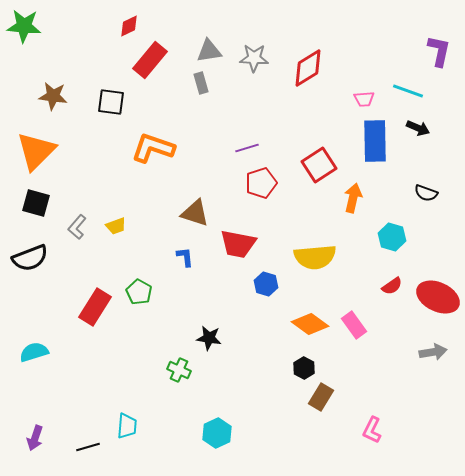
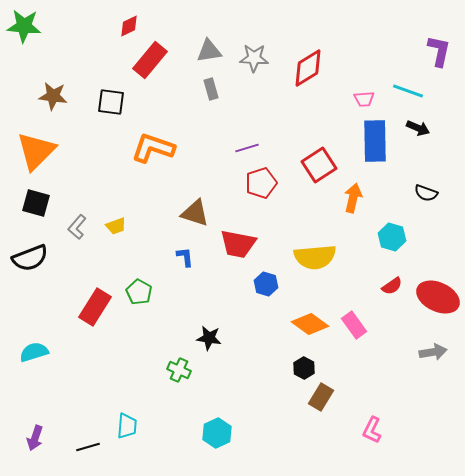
gray rectangle at (201, 83): moved 10 px right, 6 px down
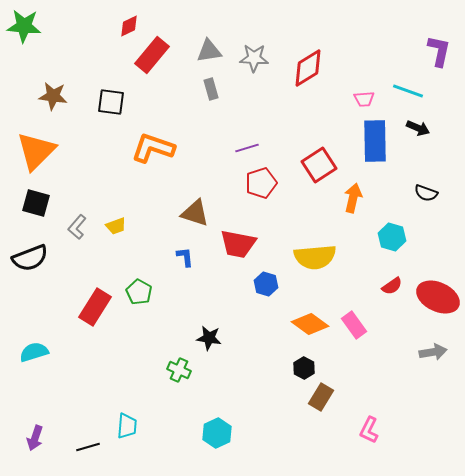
red rectangle at (150, 60): moved 2 px right, 5 px up
pink L-shape at (372, 430): moved 3 px left
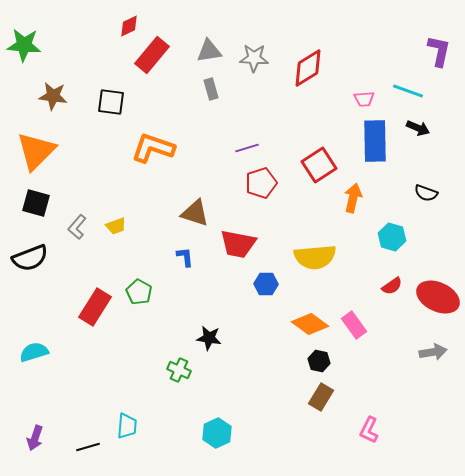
green star at (24, 26): moved 19 px down
blue hexagon at (266, 284): rotated 15 degrees counterclockwise
black hexagon at (304, 368): moved 15 px right, 7 px up; rotated 15 degrees counterclockwise
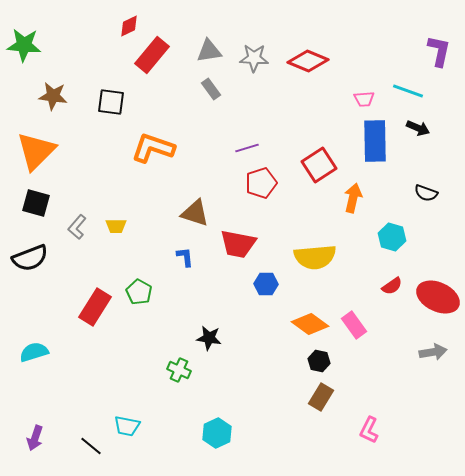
red diamond at (308, 68): moved 7 px up; rotated 54 degrees clockwise
gray rectangle at (211, 89): rotated 20 degrees counterclockwise
yellow trapezoid at (116, 226): rotated 20 degrees clockwise
cyan trapezoid at (127, 426): rotated 96 degrees clockwise
black line at (88, 447): moved 3 px right, 1 px up; rotated 55 degrees clockwise
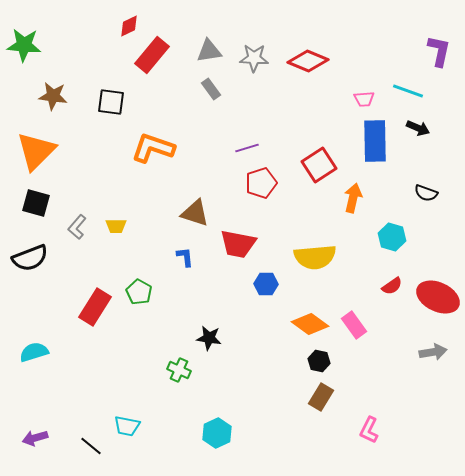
purple arrow at (35, 438): rotated 55 degrees clockwise
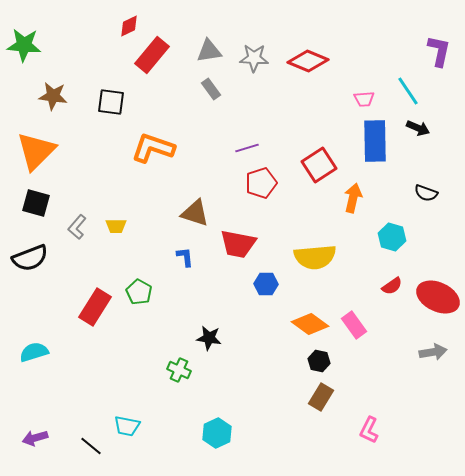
cyan line at (408, 91): rotated 36 degrees clockwise
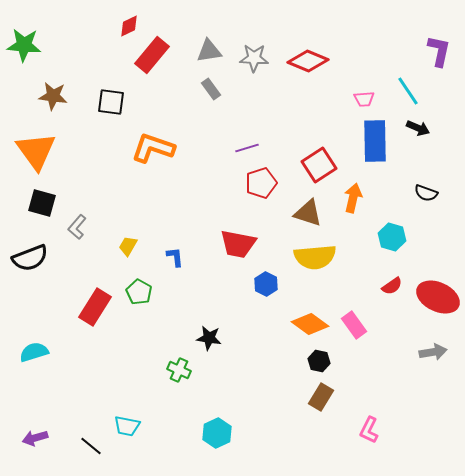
orange triangle at (36, 151): rotated 21 degrees counterclockwise
black square at (36, 203): moved 6 px right
brown triangle at (195, 213): moved 113 px right
yellow trapezoid at (116, 226): moved 12 px right, 20 px down; rotated 120 degrees clockwise
blue L-shape at (185, 257): moved 10 px left
blue hexagon at (266, 284): rotated 25 degrees clockwise
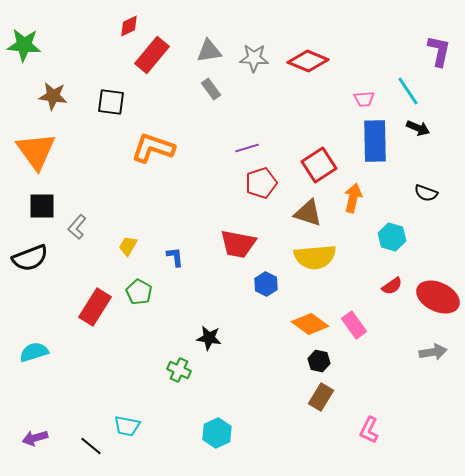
black square at (42, 203): moved 3 px down; rotated 16 degrees counterclockwise
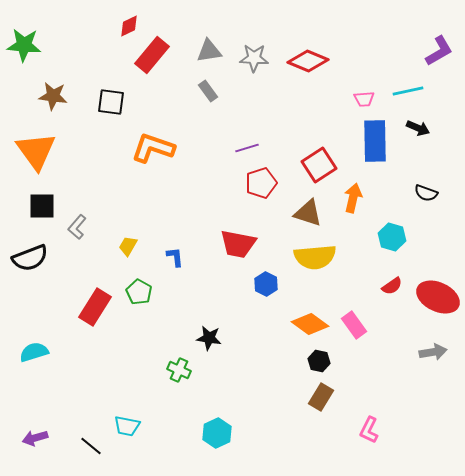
purple L-shape at (439, 51): rotated 48 degrees clockwise
gray rectangle at (211, 89): moved 3 px left, 2 px down
cyan line at (408, 91): rotated 68 degrees counterclockwise
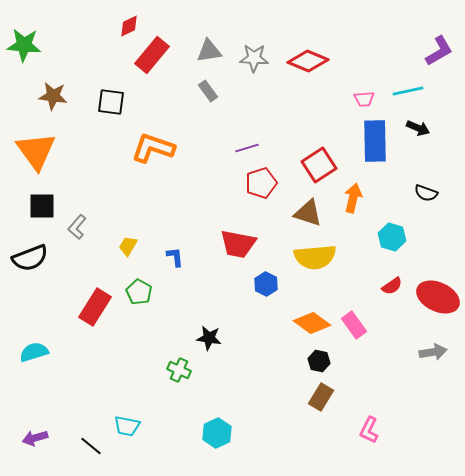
orange diamond at (310, 324): moved 2 px right, 1 px up
